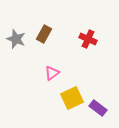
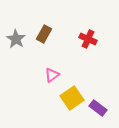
gray star: rotated 12 degrees clockwise
pink triangle: moved 2 px down
yellow square: rotated 10 degrees counterclockwise
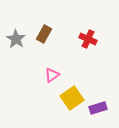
purple rectangle: rotated 54 degrees counterclockwise
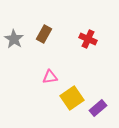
gray star: moved 2 px left
pink triangle: moved 2 px left, 2 px down; rotated 28 degrees clockwise
purple rectangle: rotated 24 degrees counterclockwise
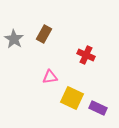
red cross: moved 2 px left, 16 px down
yellow square: rotated 30 degrees counterclockwise
purple rectangle: rotated 66 degrees clockwise
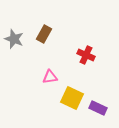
gray star: rotated 12 degrees counterclockwise
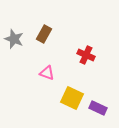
pink triangle: moved 3 px left, 4 px up; rotated 28 degrees clockwise
